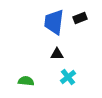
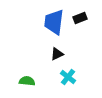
black triangle: rotated 24 degrees counterclockwise
cyan cross: rotated 14 degrees counterclockwise
green semicircle: moved 1 px right
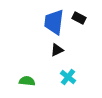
black rectangle: moved 1 px left; rotated 48 degrees clockwise
black triangle: moved 4 px up
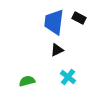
green semicircle: rotated 21 degrees counterclockwise
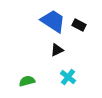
black rectangle: moved 7 px down
blue trapezoid: moved 1 px left, 1 px up; rotated 116 degrees clockwise
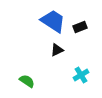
black rectangle: moved 1 px right, 2 px down; rotated 48 degrees counterclockwise
cyan cross: moved 13 px right, 2 px up; rotated 21 degrees clockwise
green semicircle: rotated 49 degrees clockwise
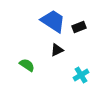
black rectangle: moved 1 px left
green semicircle: moved 16 px up
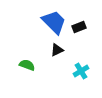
blue trapezoid: moved 1 px right, 1 px down; rotated 12 degrees clockwise
green semicircle: rotated 14 degrees counterclockwise
cyan cross: moved 4 px up
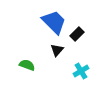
black rectangle: moved 2 px left, 7 px down; rotated 24 degrees counterclockwise
black triangle: rotated 24 degrees counterclockwise
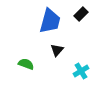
blue trapezoid: moved 4 px left, 1 px up; rotated 60 degrees clockwise
black rectangle: moved 4 px right, 20 px up
green semicircle: moved 1 px left, 1 px up
